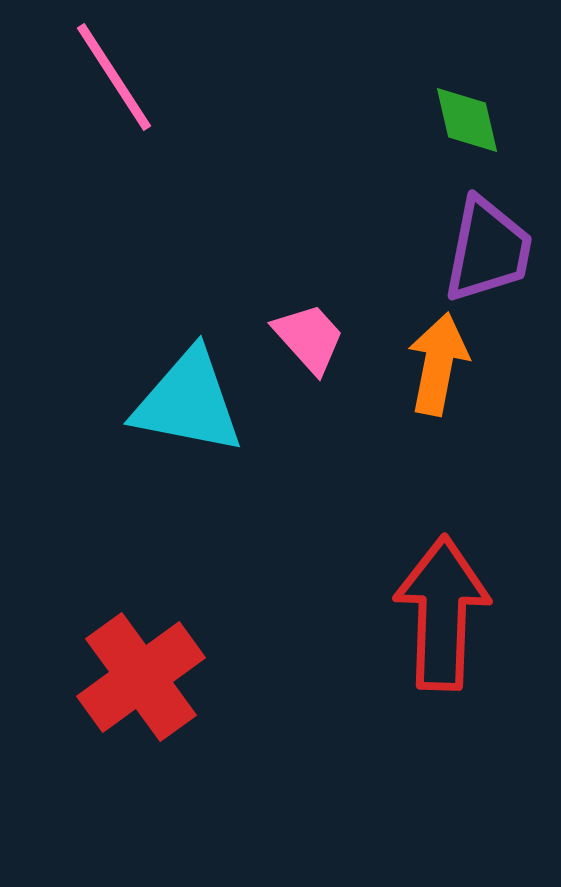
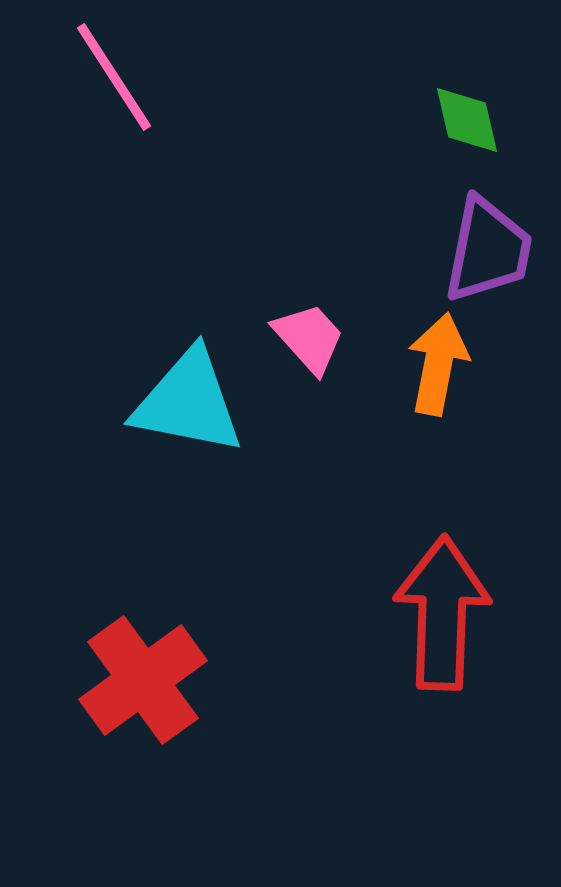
red cross: moved 2 px right, 3 px down
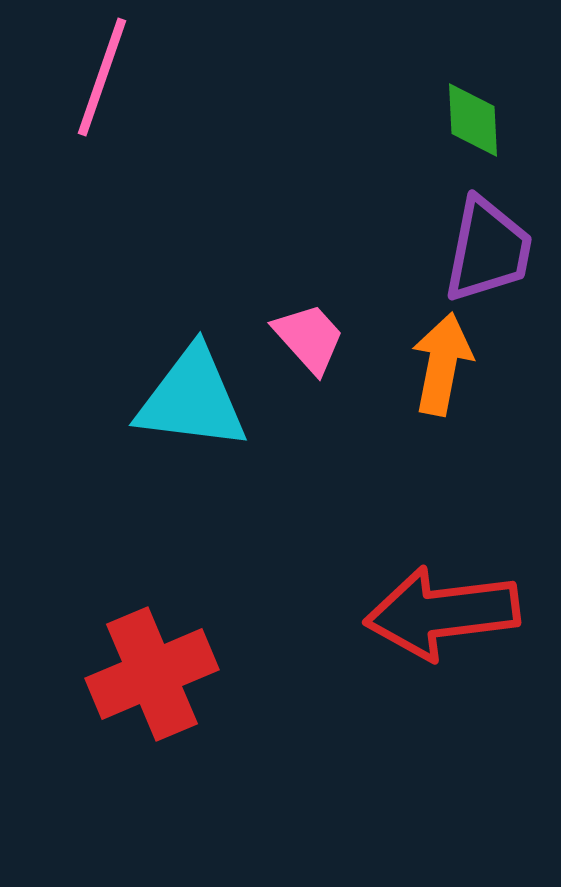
pink line: moved 12 px left; rotated 52 degrees clockwise
green diamond: moved 6 px right; rotated 10 degrees clockwise
orange arrow: moved 4 px right
cyan triangle: moved 4 px right, 3 px up; rotated 4 degrees counterclockwise
red arrow: rotated 99 degrees counterclockwise
red cross: moved 9 px right, 6 px up; rotated 13 degrees clockwise
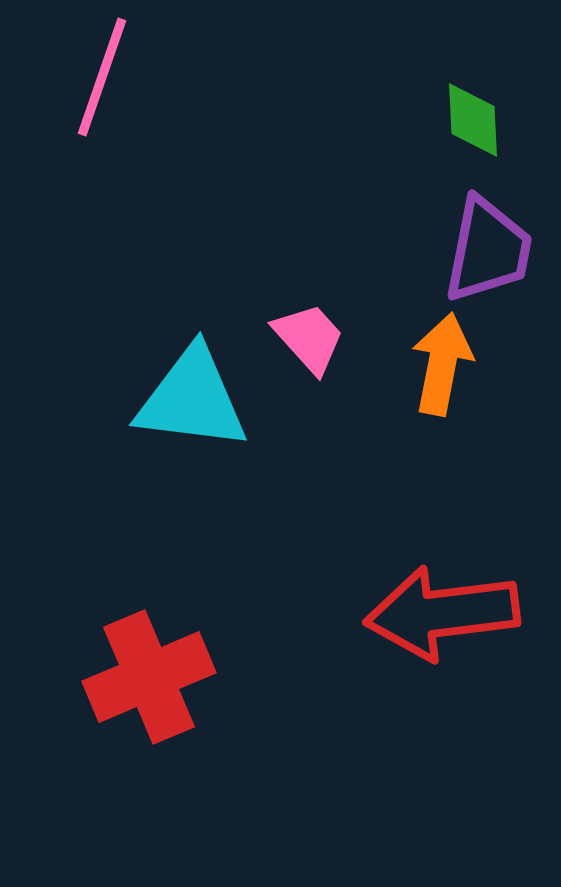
red cross: moved 3 px left, 3 px down
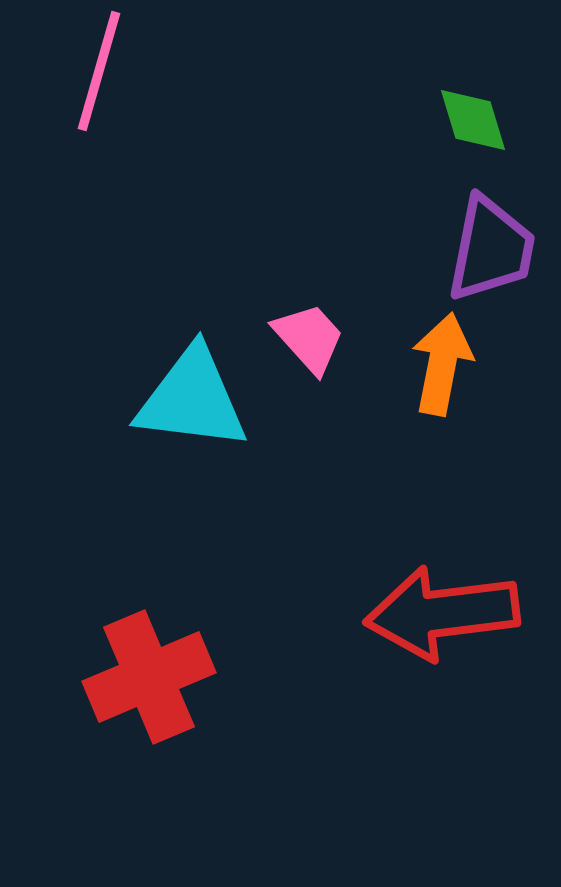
pink line: moved 3 px left, 6 px up; rotated 3 degrees counterclockwise
green diamond: rotated 14 degrees counterclockwise
purple trapezoid: moved 3 px right, 1 px up
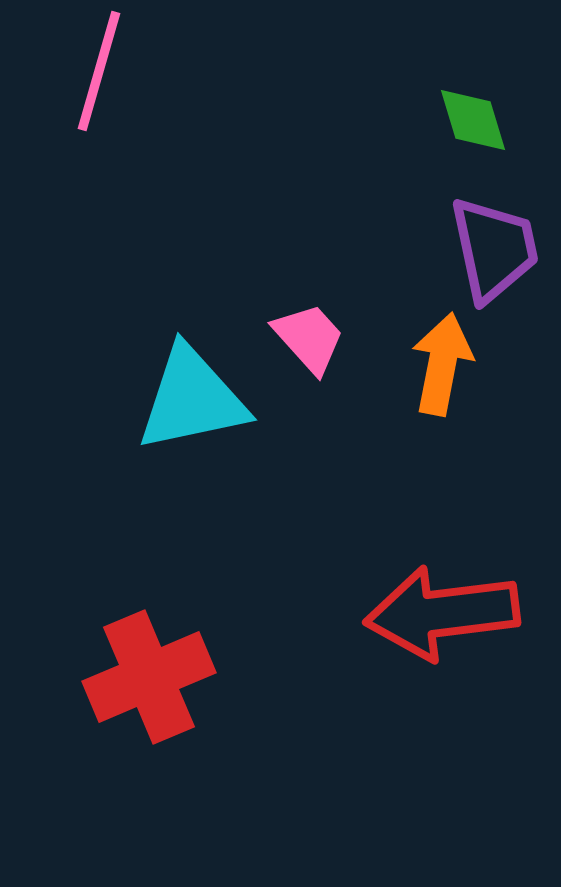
purple trapezoid: moved 3 px right; rotated 23 degrees counterclockwise
cyan triangle: rotated 19 degrees counterclockwise
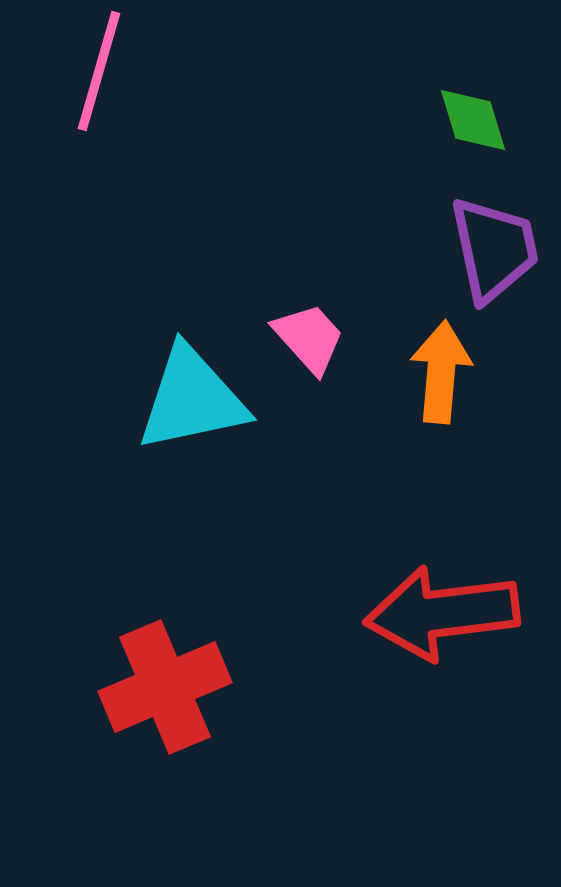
orange arrow: moved 1 px left, 8 px down; rotated 6 degrees counterclockwise
red cross: moved 16 px right, 10 px down
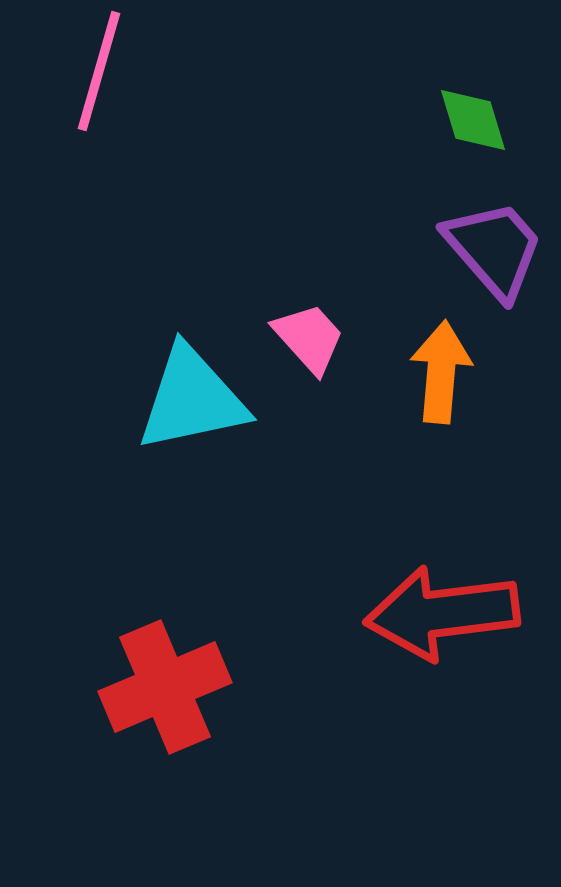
purple trapezoid: rotated 29 degrees counterclockwise
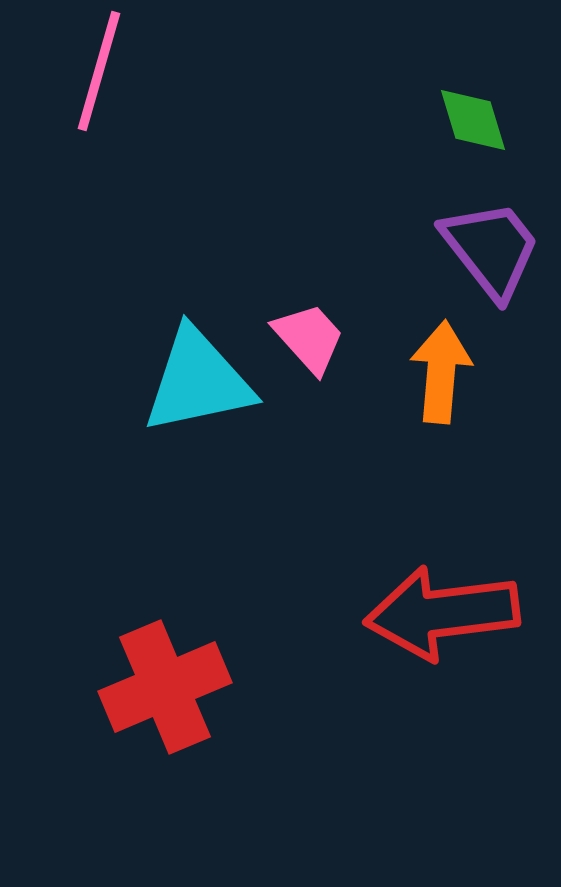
purple trapezoid: moved 3 px left; rotated 3 degrees clockwise
cyan triangle: moved 6 px right, 18 px up
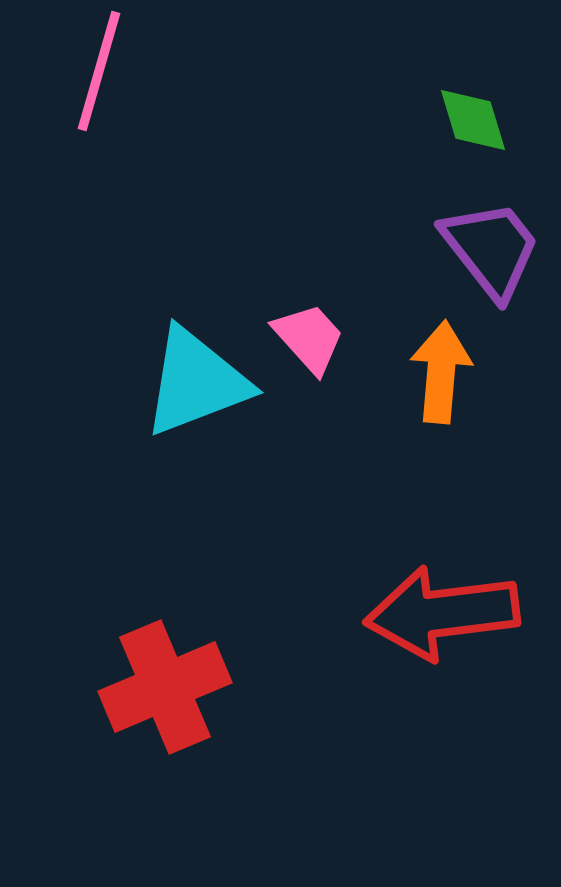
cyan triangle: moved 2 px left, 1 px down; rotated 9 degrees counterclockwise
